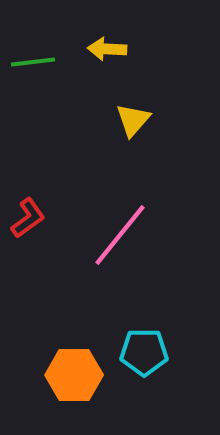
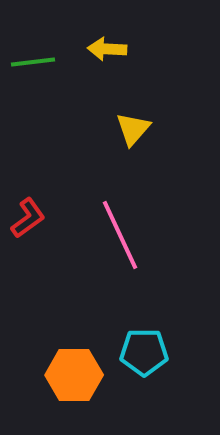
yellow triangle: moved 9 px down
pink line: rotated 64 degrees counterclockwise
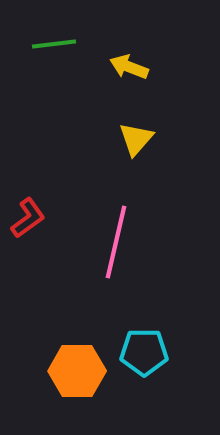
yellow arrow: moved 22 px right, 18 px down; rotated 18 degrees clockwise
green line: moved 21 px right, 18 px up
yellow triangle: moved 3 px right, 10 px down
pink line: moved 4 px left, 7 px down; rotated 38 degrees clockwise
orange hexagon: moved 3 px right, 4 px up
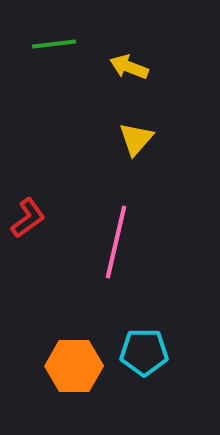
orange hexagon: moved 3 px left, 5 px up
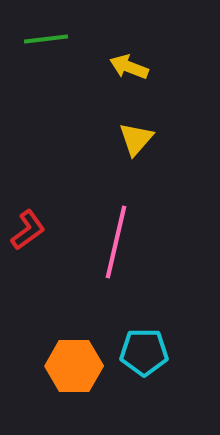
green line: moved 8 px left, 5 px up
red L-shape: moved 12 px down
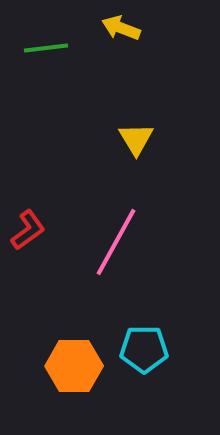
green line: moved 9 px down
yellow arrow: moved 8 px left, 39 px up
yellow triangle: rotated 12 degrees counterclockwise
pink line: rotated 16 degrees clockwise
cyan pentagon: moved 3 px up
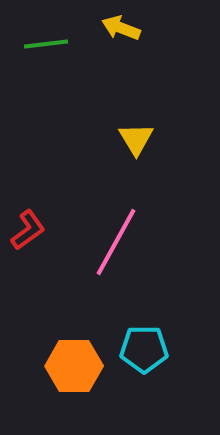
green line: moved 4 px up
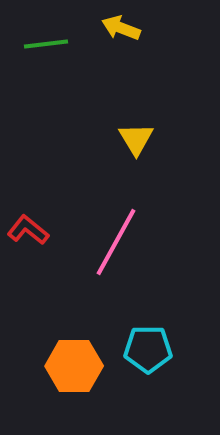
red L-shape: rotated 105 degrees counterclockwise
cyan pentagon: moved 4 px right
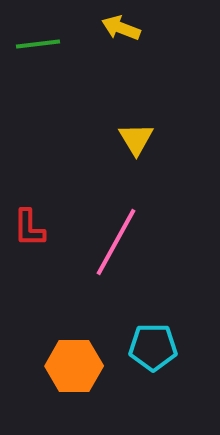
green line: moved 8 px left
red L-shape: moved 1 px right, 2 px up; rotated 129 degrees counterclockwise
cyan pentagon: moved 5 px right, 2 px up
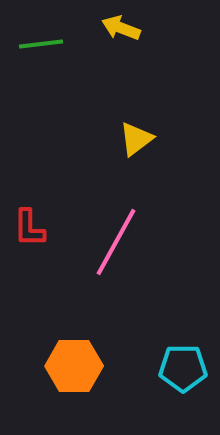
green line: moved 3 px right
yellow triangle: rotated 24 degrees clockwise
cyan pentagon: moved 30 px right, 21 px down
